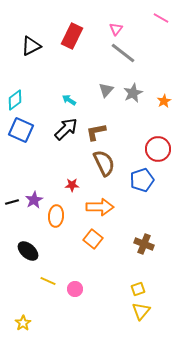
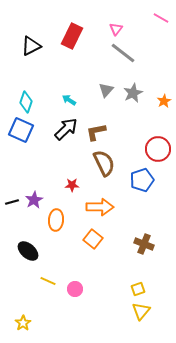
cyan diamond: moved 11 px right, 2 px down; rotated 35 degrees counterclockwise
orange ellipse: moved 4 px down
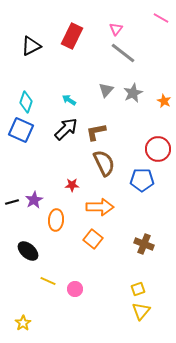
orange star: rotated 16 degrees counterclockwise
blue pentagon: rotated 20 degrees clockwise
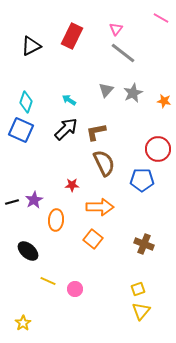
orange star: rotated 16 degrees counterclockwise
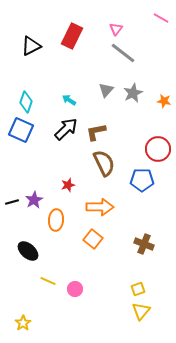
red star: moved 4 px left; rotated 16 degrees counterclockwise
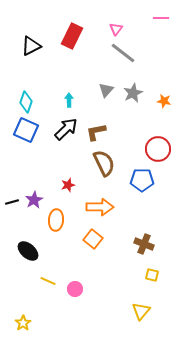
pink line: rotated 28 degrees counterclockwise
cyan arrow: rotated 56 degrees clockwise
blue square: moved 5 px right
yellow square: moved 14 px right, 14 px up; rotated 32 degrees clockwise
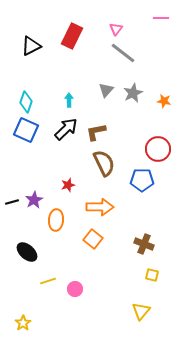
black ellipse: moved 1 px left, 1 px down
yellow line: rotated 42 degrees counterclockwise
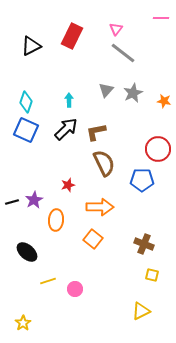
yellow triangle: rotated 24 degrees clockwise
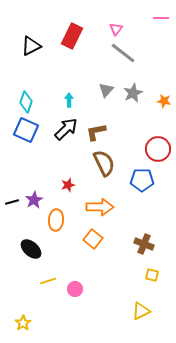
black ellipse: moved 4 px right, 3 px up
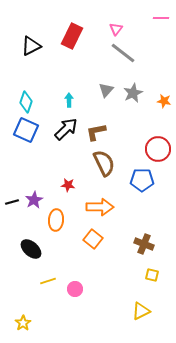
red star: rotated 24 degrees clockwise
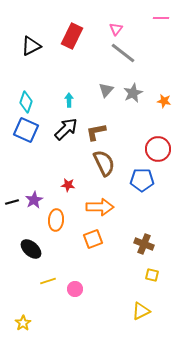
orange square: rotated 30 degrees clockwise
